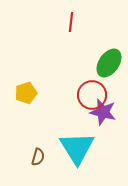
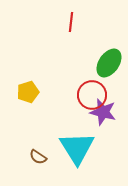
yellow pentagon: moved 2 px right, 1 px up
brown semicircle: rotated 108 degrees clockwise
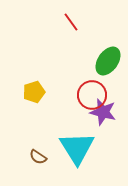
red line: rotated 42 degrees counterclockwise
green ellipse: moved 1 px left, 2 px up
yellow pentagon: moved 6 px right
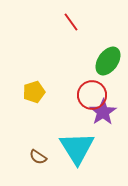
purple star: rotated 24 degrees clockwise
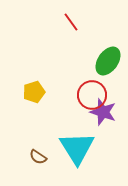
purple star: rotated 20 degrees counterclockwise
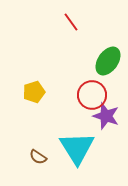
purple star: moved 3 px right, 4 px down
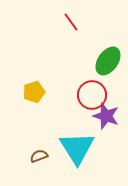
brown semicircle: moved 1 px right, 1 px up; rotated 126 degrees clockwise
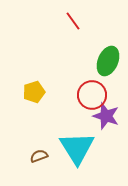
red line: moved 2 px right, 1 px up
green ellipse: rotated 12 degrees counterclockwise
